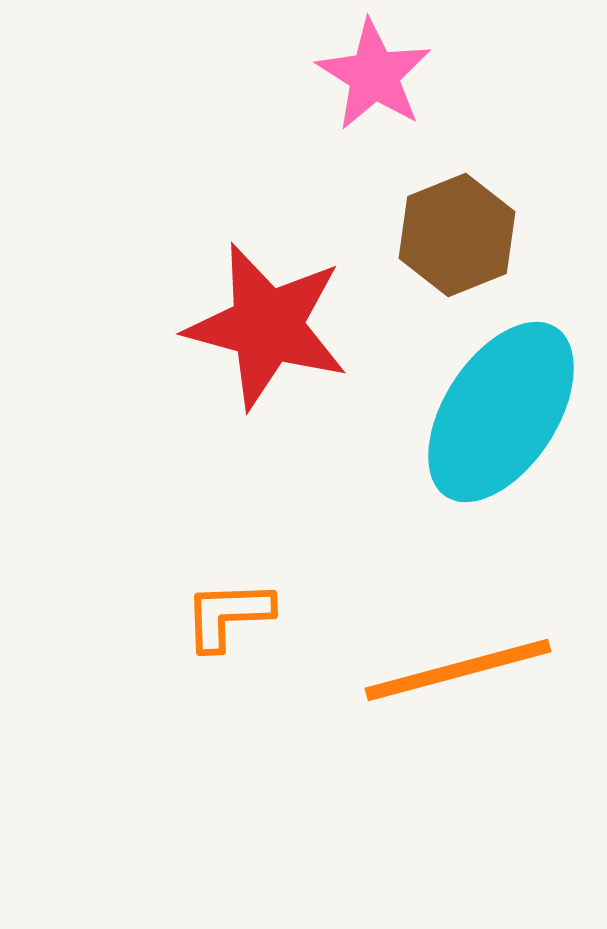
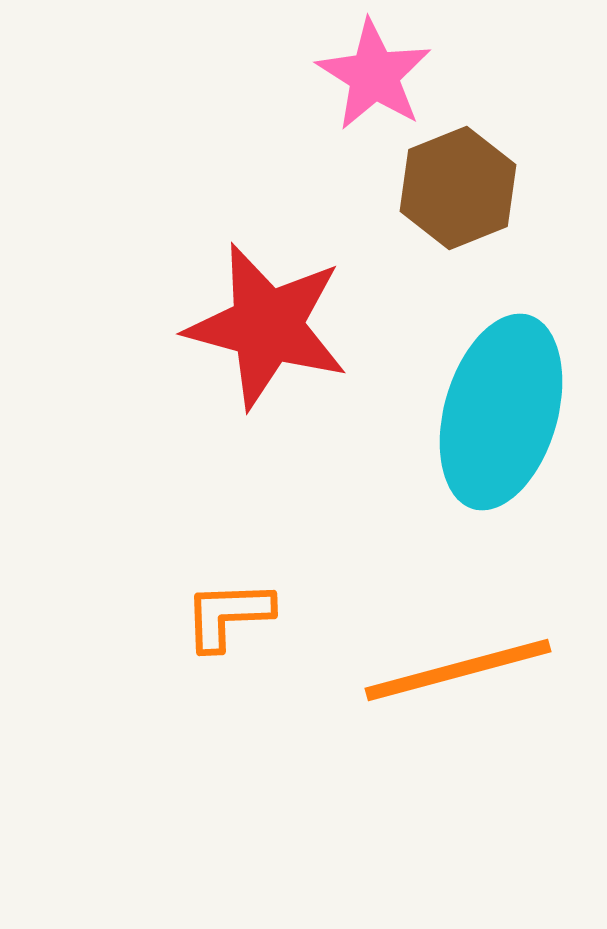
brown hexagon: moved 1 px right, 47 px up
cyan ellipse: rotated 17 degrees counterclockwise
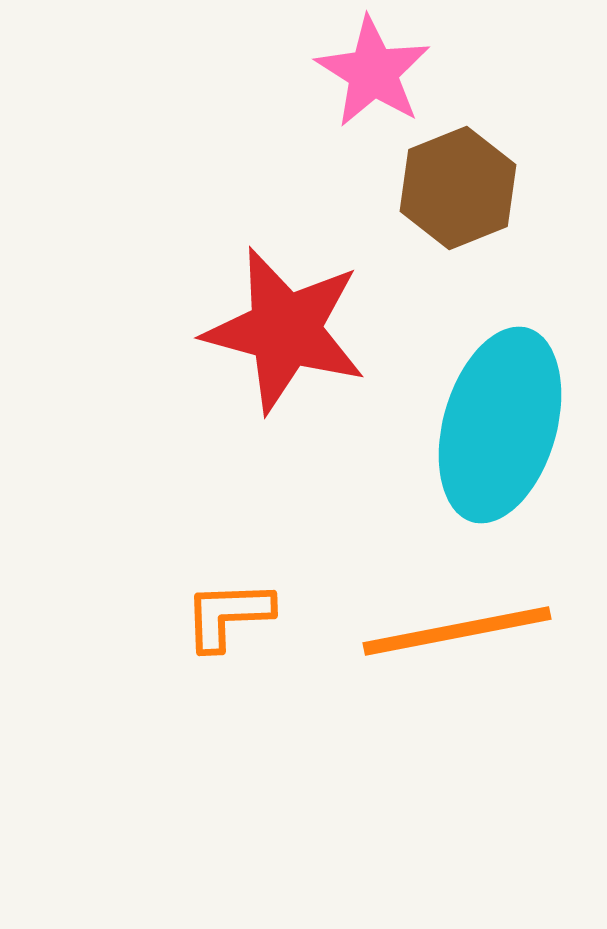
pink star: moved 1 px left, 3 px up
red star: moved 18 px right, 4 px down
cyan ellipse: moved 1 px left, 13 px down
orange line: moved 1 px left, 39 px up; rotated 4 degrees clockwise
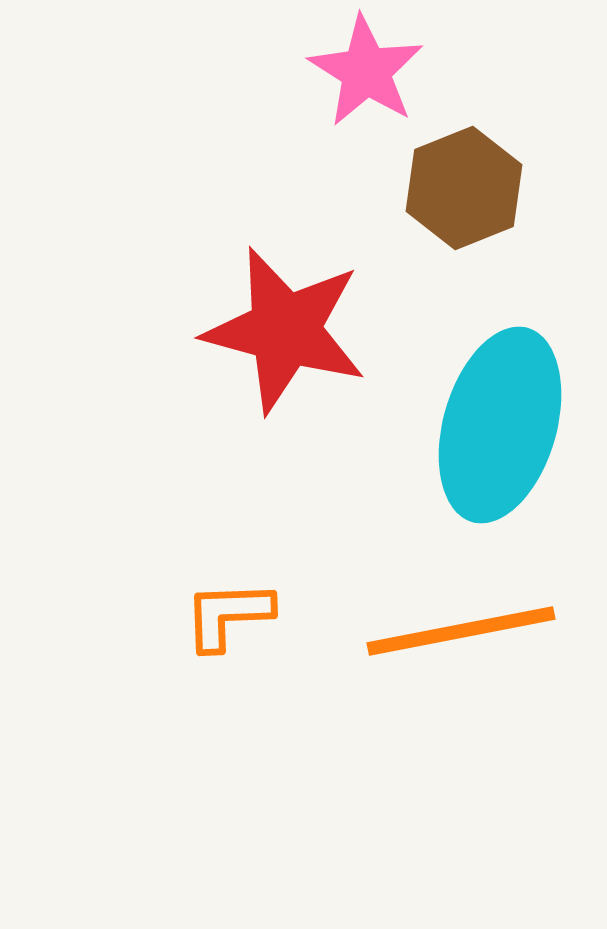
pink star: moved 7 px left, 1 px up
brown hexagon: moved 6 px right
orange line: moved 4 px right
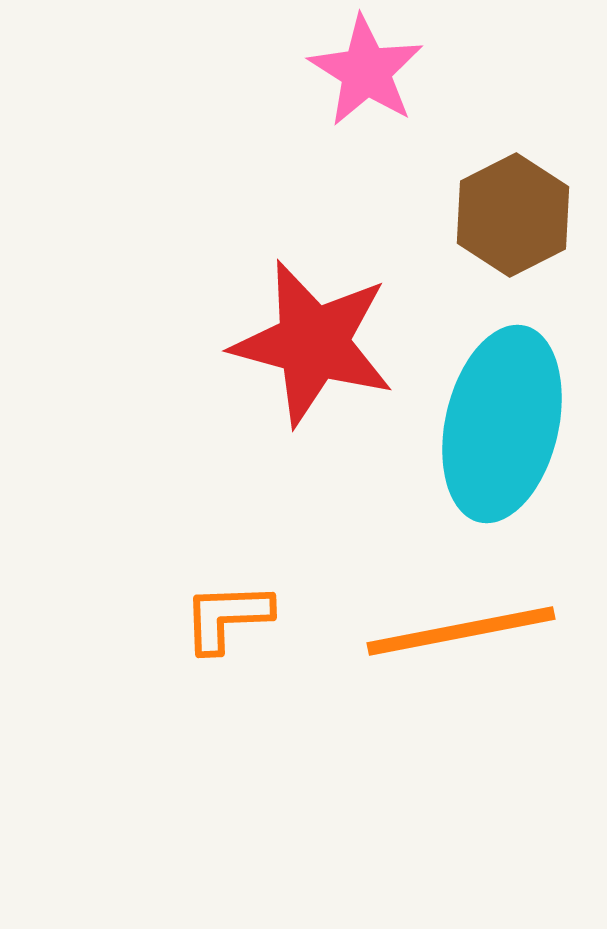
brown hexagon: moved 49 px right, 27 px down; rotated 5 degrees counterclockwise
red star: moved 28 px right, 13 px down
cyan ellipse: moved 2 px right, 1 px up; rotated 3 degrees counterclockwise
orange L-shape: moved 1 px left, 2 px down
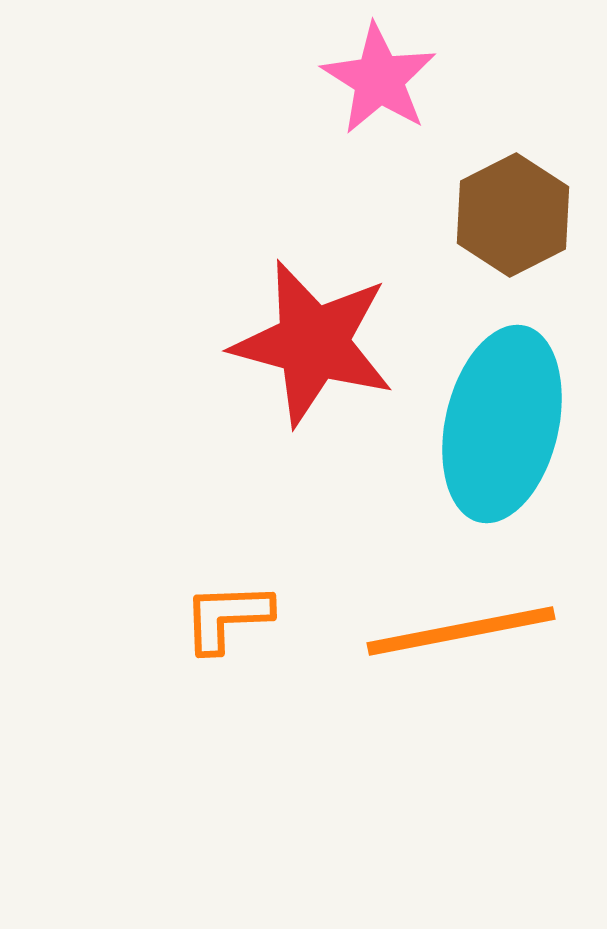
pink star: moved 13 px right, 8 px down
